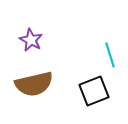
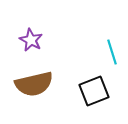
cyan line: moved 2 px right, 3 px up
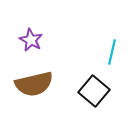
cyan line: rotated 30 degrees clockwise
black square: rotated 28 degrees counterclockwise
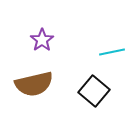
purple star: moved 11 px right; rotated 10 degrees clockwise
cyan line: rotated 65 degrees clockwise
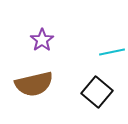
black square: moved 3 px right, 1 px down
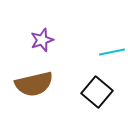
purple star: rotated 15 degrees clockwise
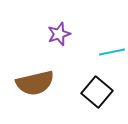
purple star: moved 17 px right, 6 px up
brown semicircle: moved 1 px right, 1 px up
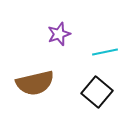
cyan line: moved 7 px left
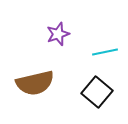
purple star: moved 1 px left
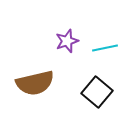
purple star: moved 9 px right, 7 px down
cyan line: moved 4 px up
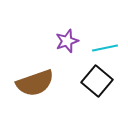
brown semicircle: rotated 6 degrees counterclockwise
black square: moved 11 px up
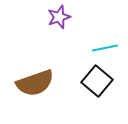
purple star: moved 8 px left, 24 px up
